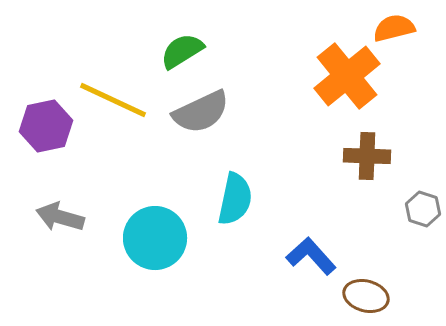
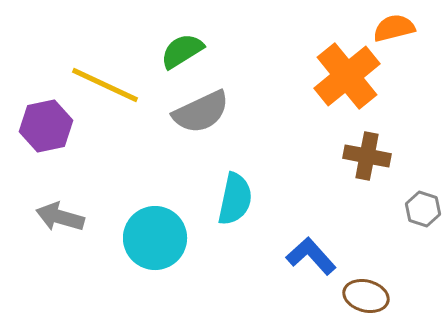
yellow line: moved 8 px left, 15 px up
brown cross: rotated 9 degrees clockwise
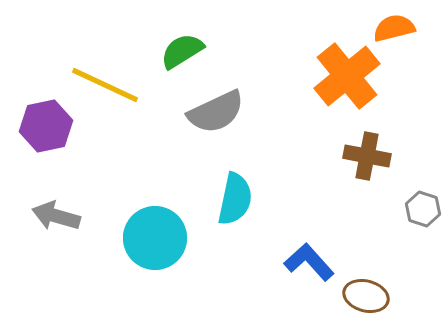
gray semicircle: moved 15 px right
gray arrow: moved 4 px left, 1 px up
blue L-shape: moved 2 px left, 6 px down
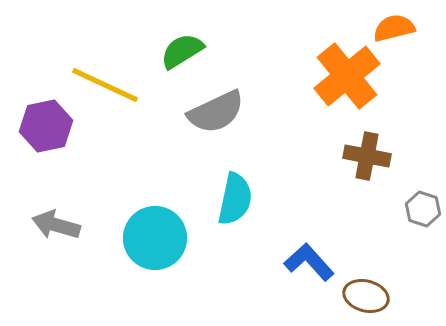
gray arrow: moved 9 px down
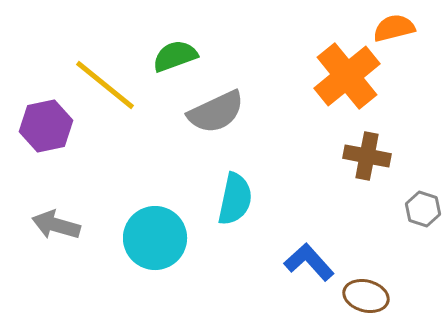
green semicircle: moved 7 px left, 5 px down; rotated 12 degrees clockwise
yellow line: rotated 14 degrees clockwise
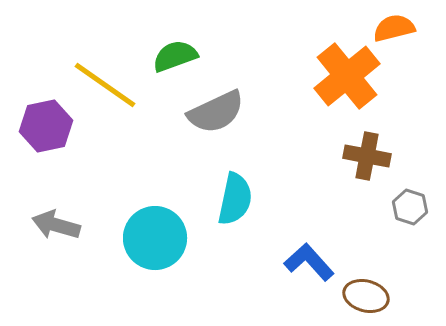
yellow line: rotated 4 degrees counterclockwise
gray hexagon: moved 13 px left, 2 px up
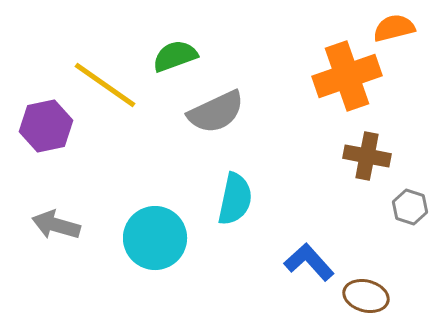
orange cross: rotated 20 degrees clockwise
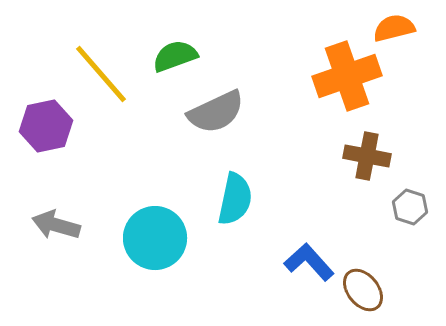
yellow line: moved 4 px left, 11 px up; rotated 14 degrees clockwise
brown ellipse: moved 3 px left, 6 px up; rotated 36 degrees clockwise
